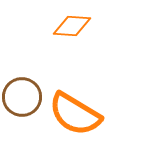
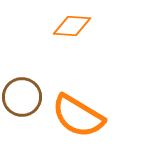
orange semicircle: moved 3 px right, 2 px down
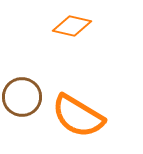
orange diamond: rotated 9 degrees clockwise
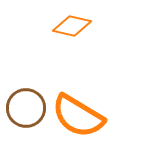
brown circle: moved 4 px right, 11 px down
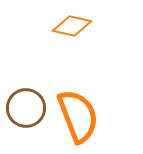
orange semicircle: rotated 142 degrees counterclockwise
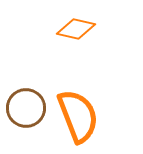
orange diamond: moved 4 px right, 3 px down
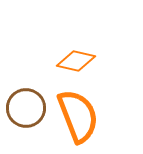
orange diamond: moved 32 px down
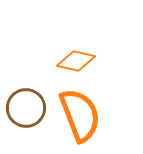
orange semicircle: moved 2 px right, 1 px up
